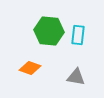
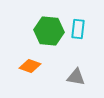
cyan rectangle: moved 6 px up
orange diamond: moved 2 px up
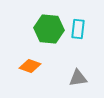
green hexagon: moved 2 px up
gray triangle: moved 2 px right, 1 px down; rotated 18 degrees counterclockwise
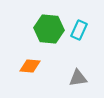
cyan rectangle: moved 1 px right, 1 px down; rotated 18 degrees clockwise
orange diamond: rotated 15 degrees counterclockwise
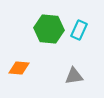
orange diamond: moved 11 px left, 2 px down
gray triangle: moved 4 px left, 2 px up
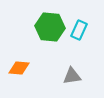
green hexagon: moved 1 px right, 2 px up
gray triangle: moved 2 px left
